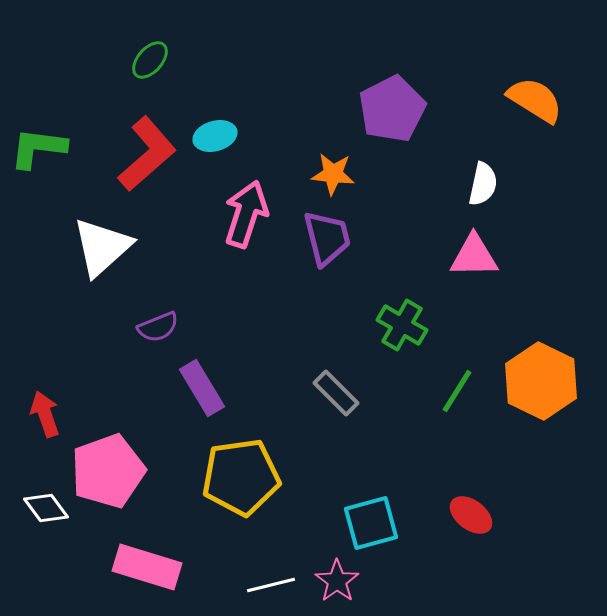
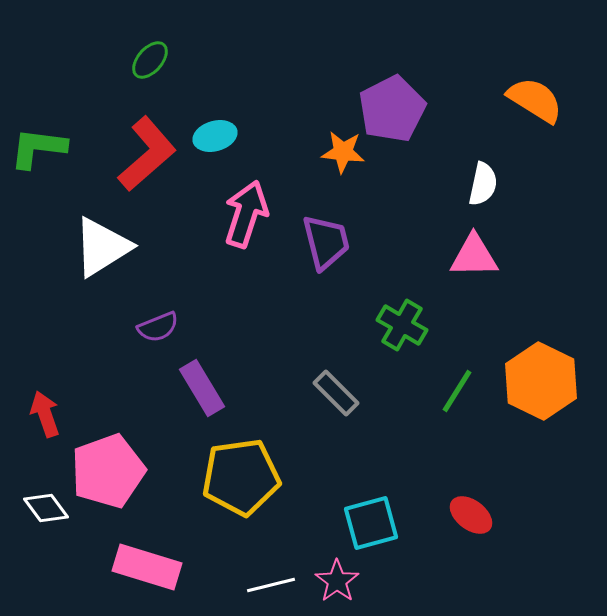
orange star: moved 10 px right, 22 px up
purple trapezoid: moved 1 px left, 4 px down
white triangle: rotated 10 degrees clockwise
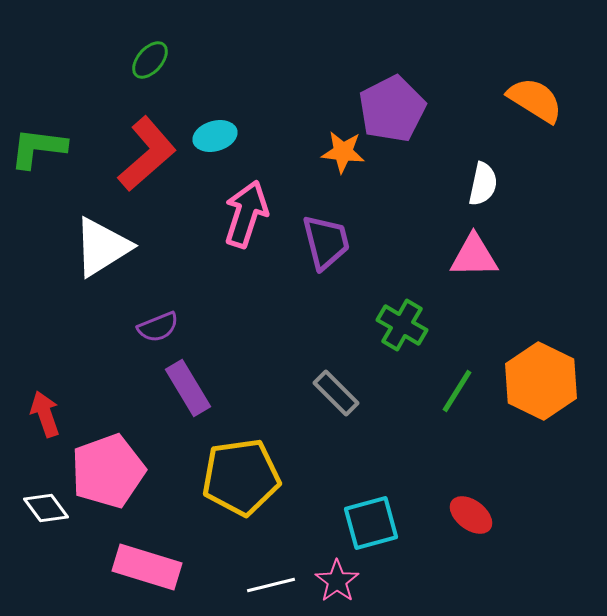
purple rectangle: moved 14 px left
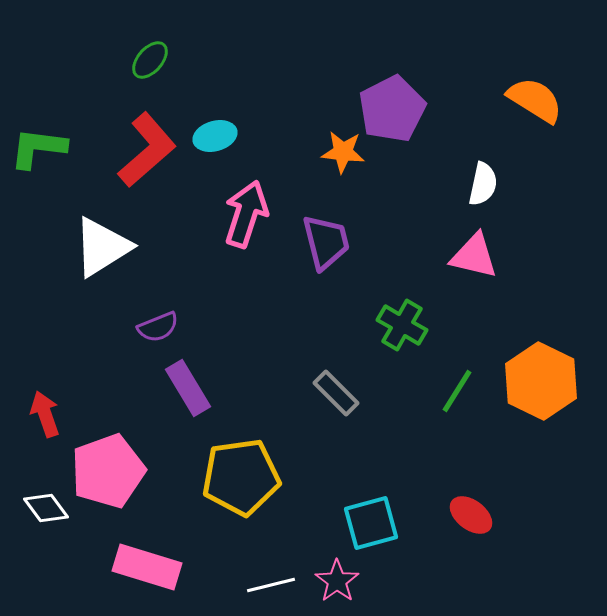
red L-shape: moved 4 px up
pink triangle: rotated 14 degrees clockwise
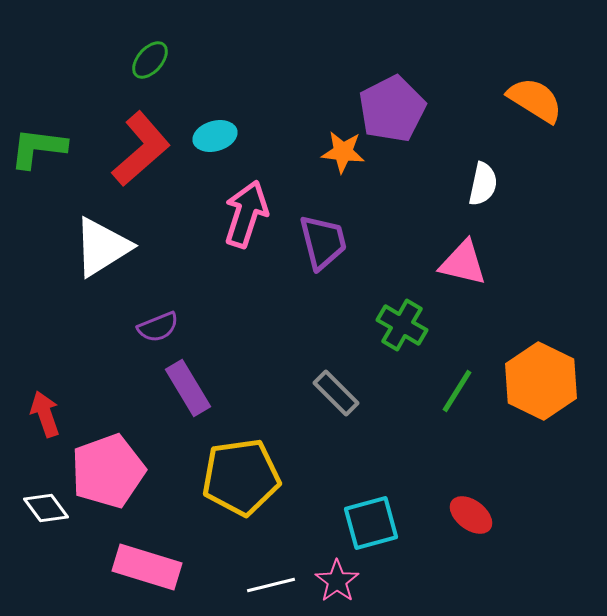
red L-shape: moved 6 px left, 1 px up
purple trapezoid: moved 3 px left
pink triangle: moved 11 px left, 7 px down
